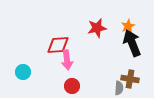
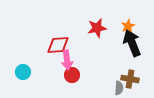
red circle: moved 11 px up
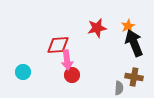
black arrow: moved 2 px right
brown cross: moved 4 px right, 2 px up
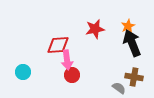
red star: moved 2 px left, 1 px down
black arrow: moved 2 px left
gray semicircle: rotated 56 degrees counterclockwise
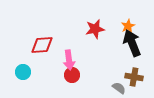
red diamond: moved 16 px left
pink arrow: moved 2 px right
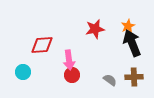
brown cross: rotated 12 degrees counterclockwise
gray semicircle: moved 9 px left, 8 px up
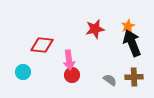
red diamond: rotated 10 degrees clockwise
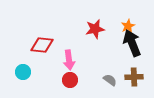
red circle: moved 2 px left, 5 px down
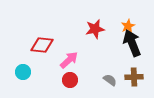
pink arrow: rotated 126 degrees counterclockwise
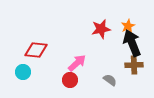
red star: moved 6 px right
red diamond: moved 6 px left, 5 px down
pink arrow: moved 8 px right, 3 px down
brown cross: moved 12 px up
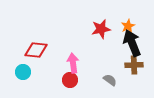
pink arrow: moved 4 px left; rotated 54 degrees counterclockwise
